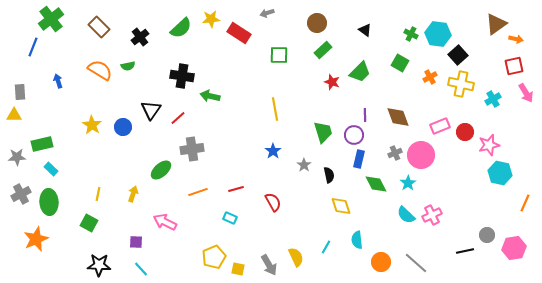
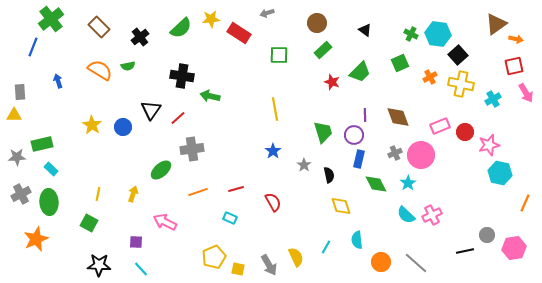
green square at (400, 63): rotated 36 degrees clockwise
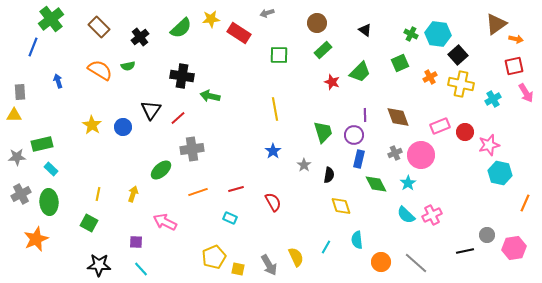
black semicircle at (329, 175): rotated 21 degrees clockwise
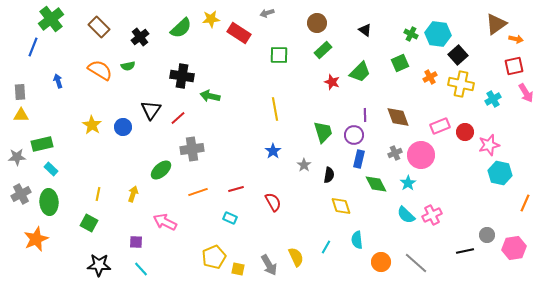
yellow triangle at (14, 115): moved 7 px right
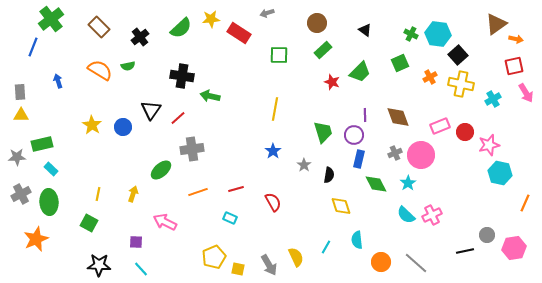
yellow line at (275, 109): rotated 20 degrees clockwise
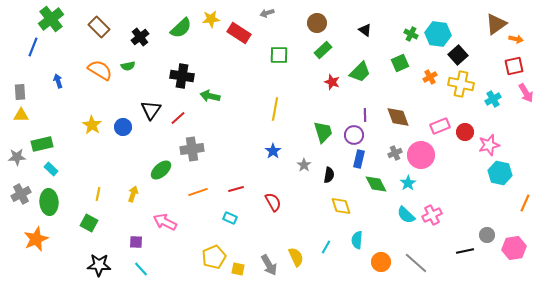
cyan semicircle at (357, 240): rotated 12 degrees clockwise
